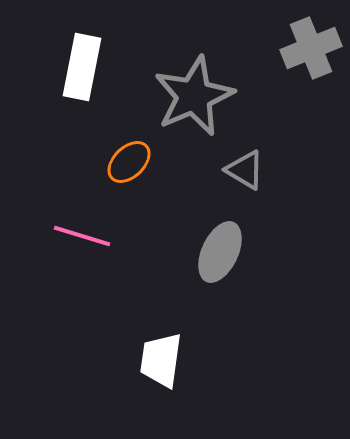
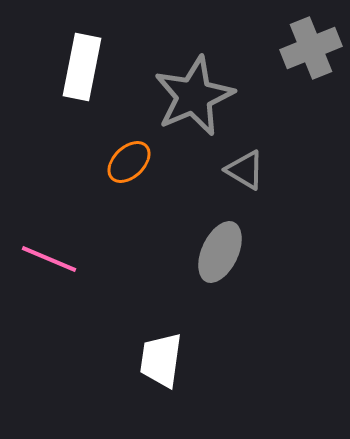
pink line: moved 33 px left, 23 px down; rotated 6 degrees clockwise
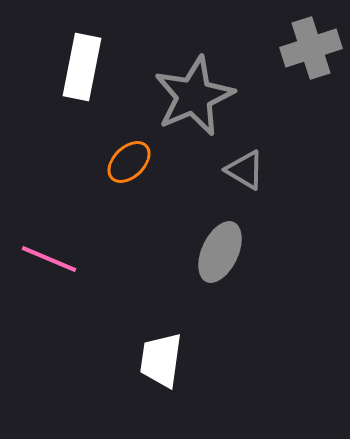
gray cross: rotated 4 degrees clockwise
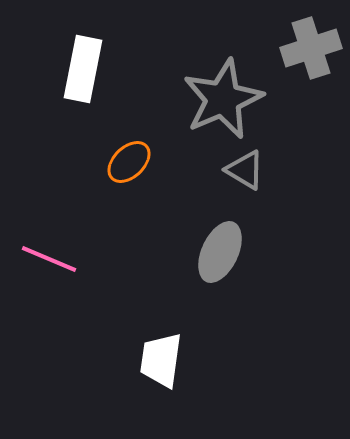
white rectangle: moved 1 px right, 2 px down
gray star: moved 29 px right, 3 px down
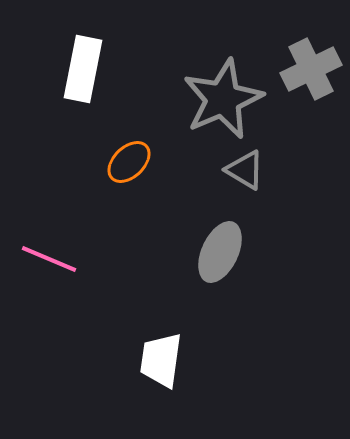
gray cross: moved 21 px down; rotated 8 degrees counterclockwise
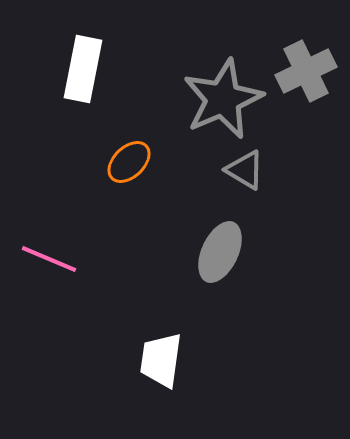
gray cross: moved 5 px left, 2 px down
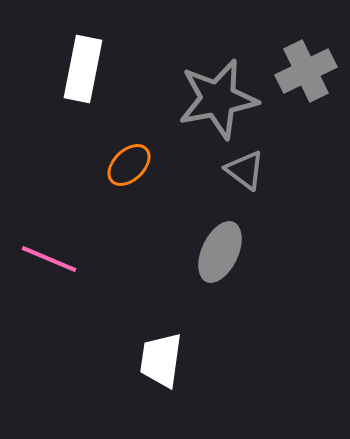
gray star: moved 5 px left; rotated 12 degrees clockwise
orange ellipse: moved 3 px down
gray triangle: rotated 6 degrees clockwise
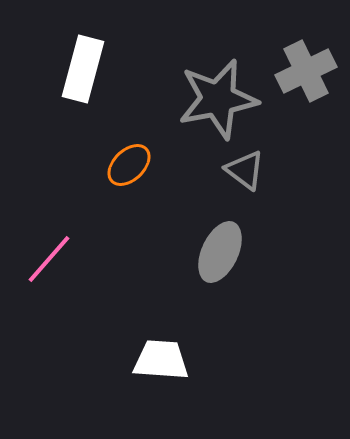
white rectangle: rotated 4 degrees clockwise
pink line: rotated 72 degrees counterclockwise
white trapezoid: rotated 86 degrees clockwise
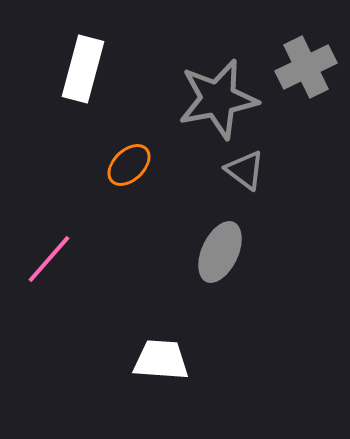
gray cross: moved 4 px up
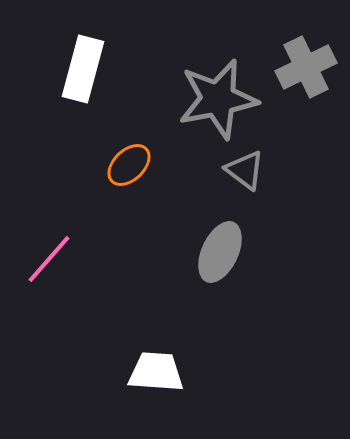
white trapezoid: moved 5 px left, 12 px down
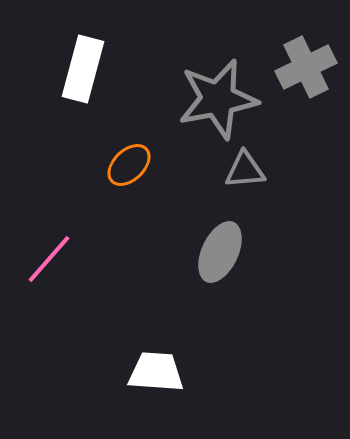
gray triangle: rotated 42 degrees counterclockwise
